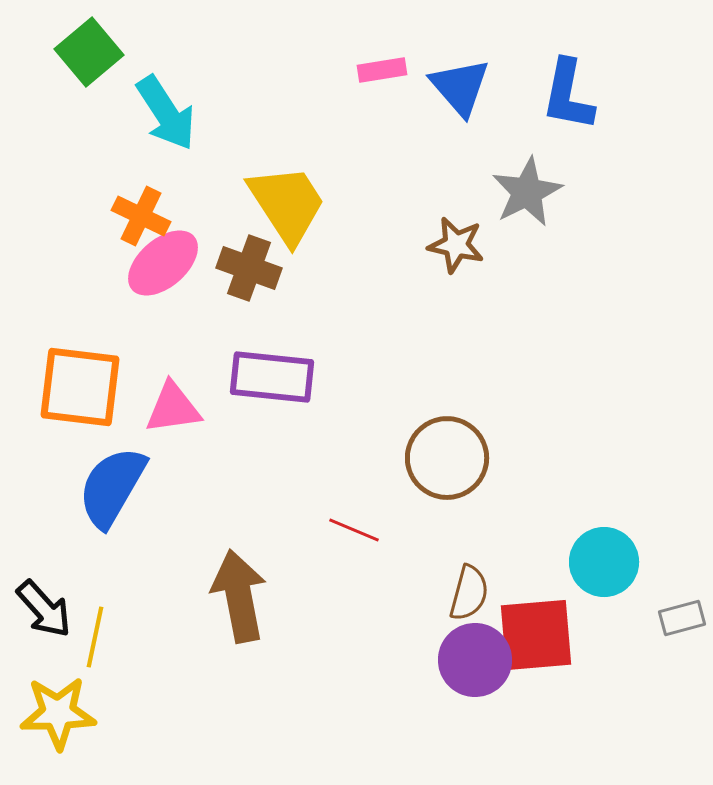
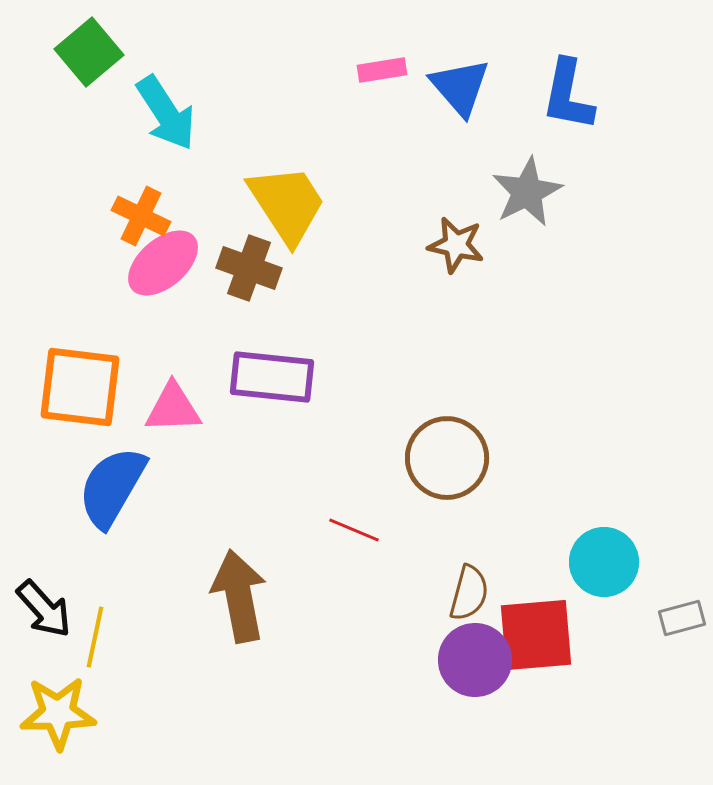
pink triangle: rotated 6 degrees clockwise
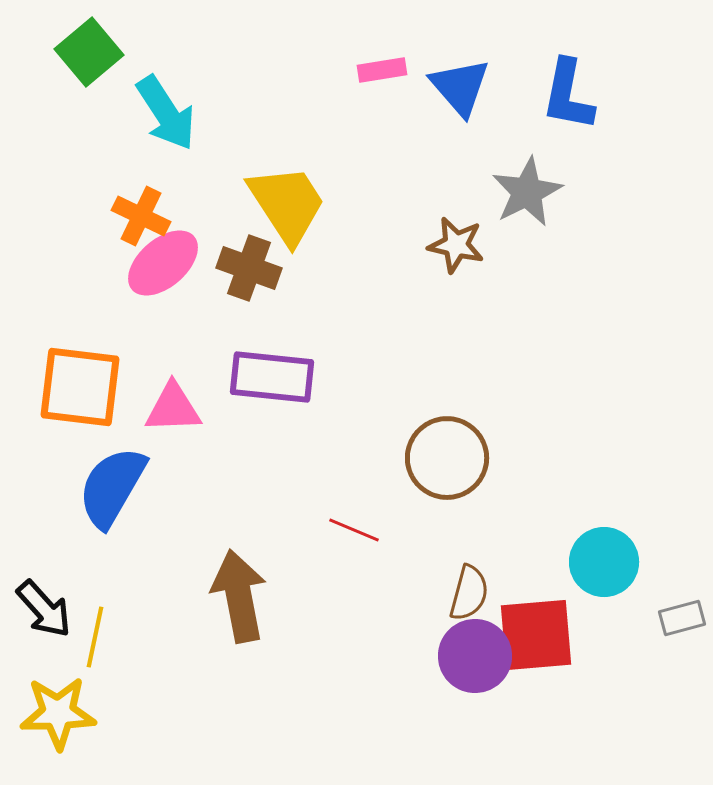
purple circle: moved 4 px up
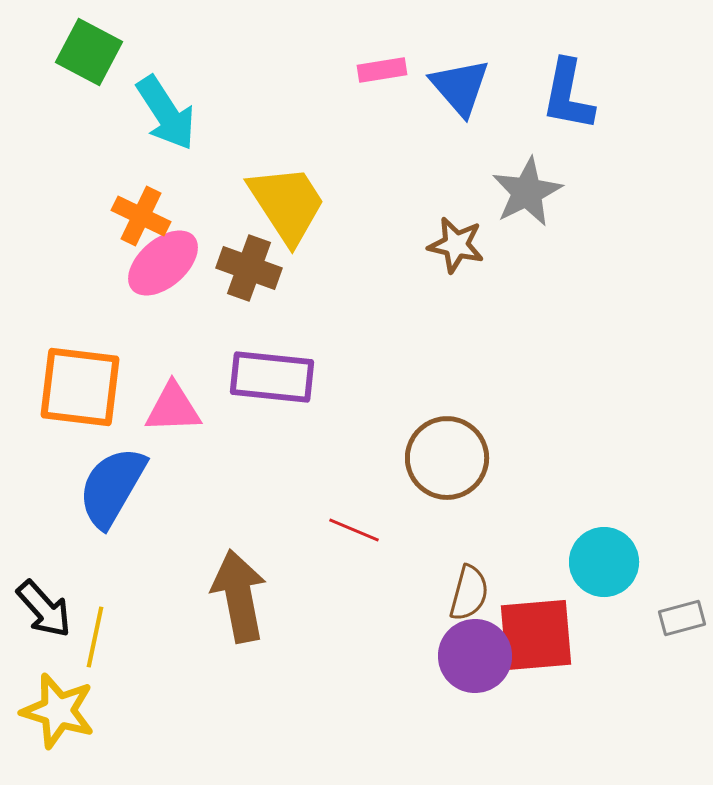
green square: rotated 22 degrees counterclockwise
yellow star: moved 2 px up; rotated 18 degrees clockwise
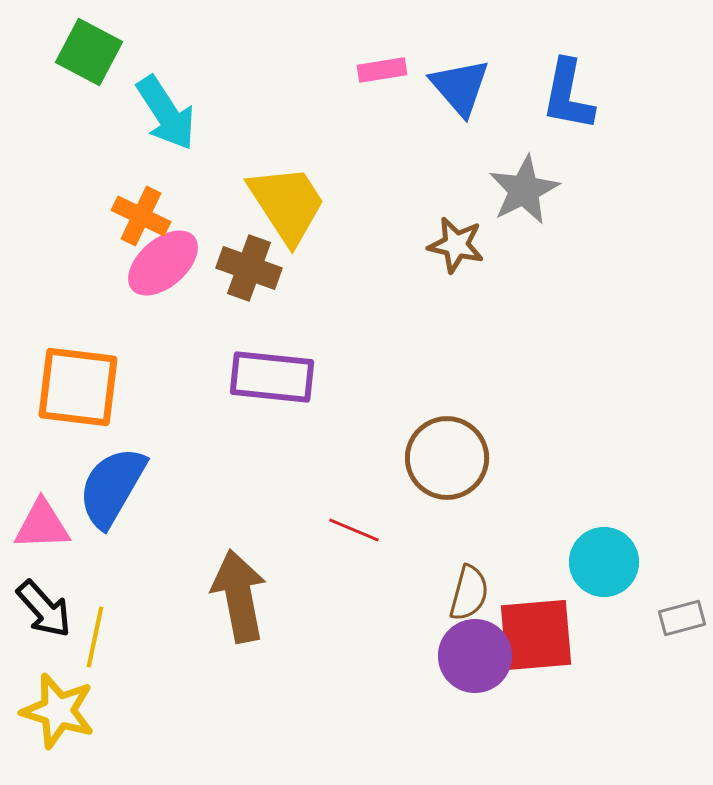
gray star: moved 3 px left, 2 px up
orange square: moved 2 px left
pink triangle: moved 131 px left, 117 px down
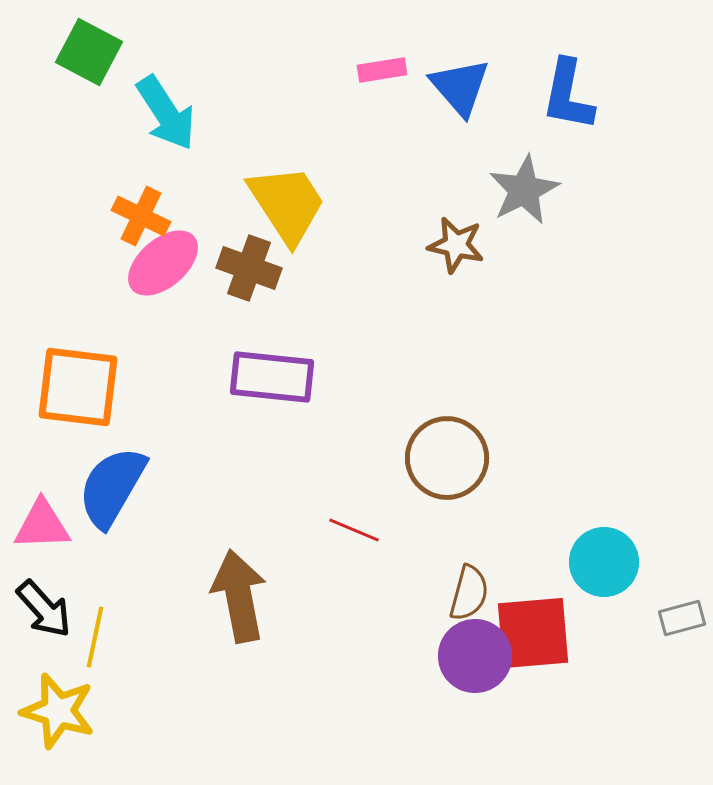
red square: moved 3 px left, 2 px up
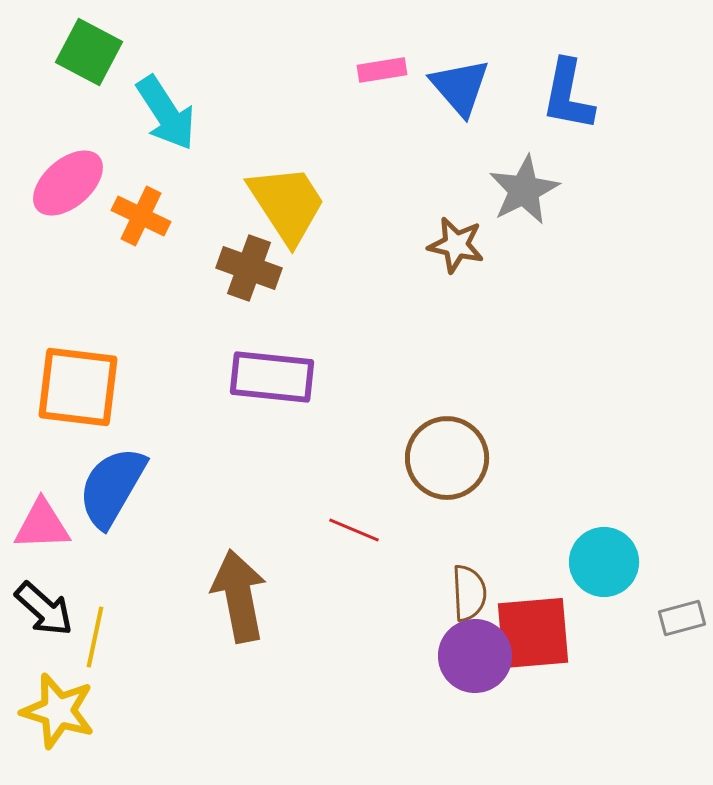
pink ellipse: moved 95 px left, 80 px up
brown semicircle: rotated 18 degrees counterclockwise
black arrow: rotated 6 degrees counterclockwise
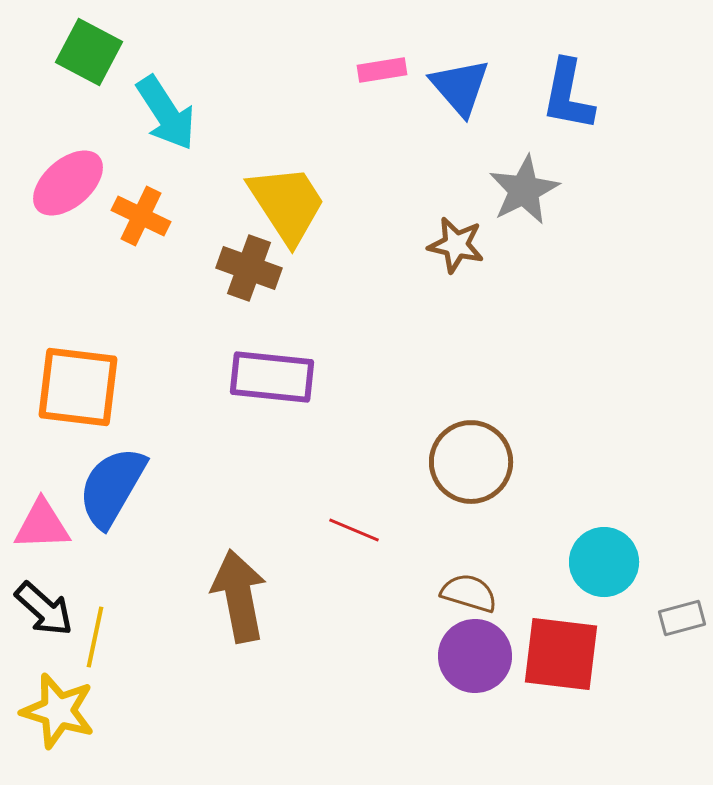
brown circle: moved 24 px right, 4 px down
brown semicircle: rotated 70 degrees counterclockwise
red square: moved 28 px right, 21 px down; rotated 12 degrees clockwise
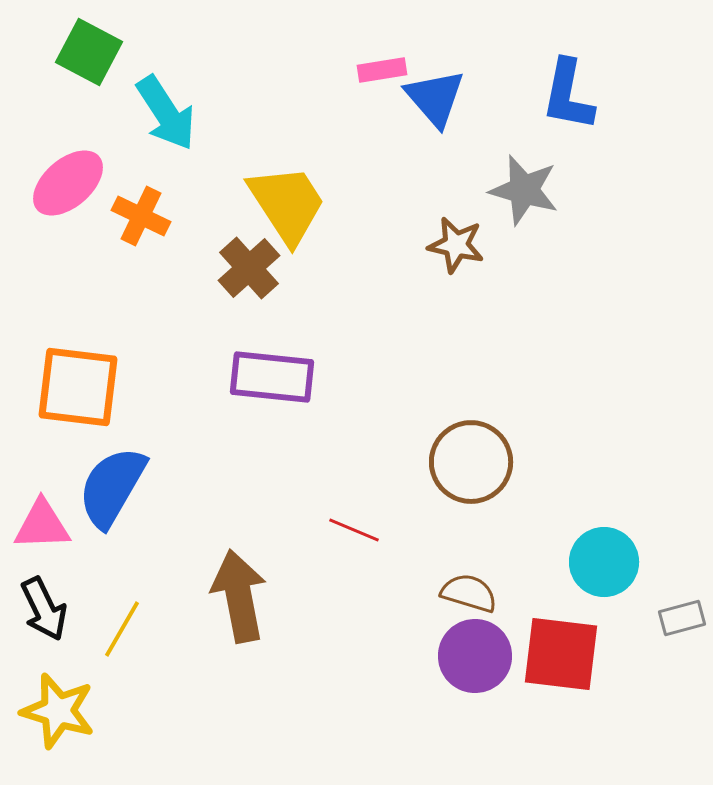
blue triangle: moved 25 px left, 11 px down
gray star: rotated 30 degrees counterclockwise
brown cross: rotated 28 degrees clockwise
black arrow: rotated 22 degrees clockwise
yellow line: moved 27 px right, 8 px up; rotated 18 degrees clockwise
